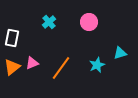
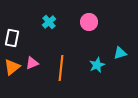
orange line: rotated 30 degrees counterclockwise
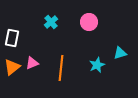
cyan cross: moved 2 px right
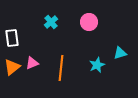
white rectangle: rotated 18 degrees counterclockwise
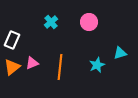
white rectangle: moved 2 px down; rotated 30 degrees clockwise
orange line: moved 1 px left, 1 px up
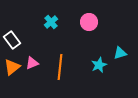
white rectangle: rotated 60 degrees counterclockwise
cyan star: moved 2 px right
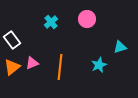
pink circle: moved 2 px left, 3 px up
cyan triangle: moved 6 px up
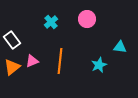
cyan triangle: rotated 24 degrees clockwise
pink triangle: moved 2 px up
orange line: moved 6 px up
